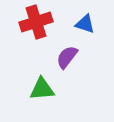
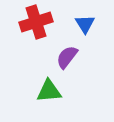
blue triangle: rotated 40 degrees clockwise
green triangle: moved 7 px right, 2 px down
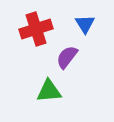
red cross: moved 7 px down
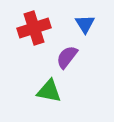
red cross: moved 2 px left, 1 px up
green triangle: rotated 16 degrees clockwise
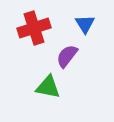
purple semicircle: moved 1 px up
green triangle: moved 1 px left, 4 px up
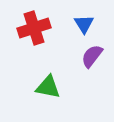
blue triangle: moved 1 px left
purple semicircle: moved 25 px right
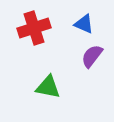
blue triangle: rotated 35 degrees counterclockwise
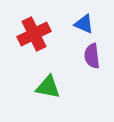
red cross: moved 6 px down; rotated 8 degrees counterclockwise
purple semicircle: rotated 45 degrees counterclockwise
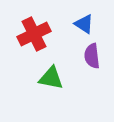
blue triangle: rotated 10 degrees clockwise
green triangle: moved 3 px right, 9 px up
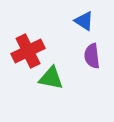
blue triangle: moved 3 px up
red cross: moved 6 px left, 17 px down
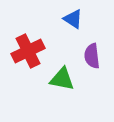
blue triangle: moved 11 px left, 2 px up
green triangle: moved 11 px right, 1 px down
